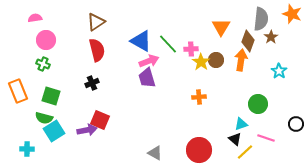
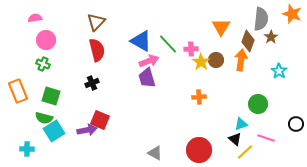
brown triangle: rotated 12 degrees counterclockwise
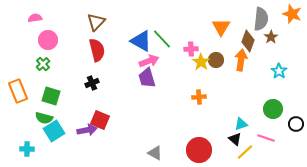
pink circle: moved 2 px right
green line: moved 6 px left, 5 px up
green cross: rotated 24 degrees clockwise
green circle: moved 15 px right, 5 px down
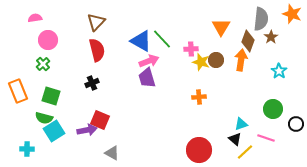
yellow star: rotated 18 degrees counterclockwise
gray triangle: moved 43 px left
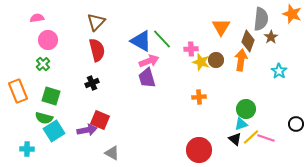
pink semicircle: moved 2 px right
green circle: moved 27 px left
yellow line: moved 6 px right, 15 px up
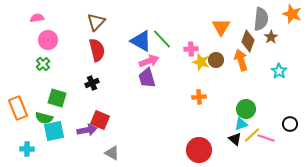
orange arrow: rotated 25 degrees counterclockwise
orange rectangle: moved 17 px down
green square: moved 6 px right, 2 px down
black circle: moved 6 px left
cyan square: rotated 20 degrees clockwise
yellow line: moved 1 px right, 2 px up
